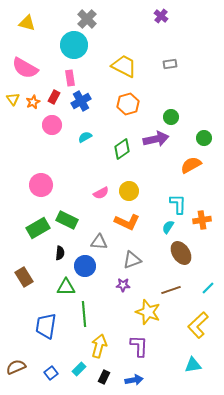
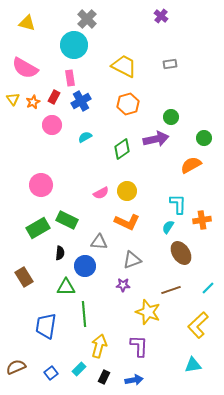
yellow circle at (129, 191): moved 2 px left
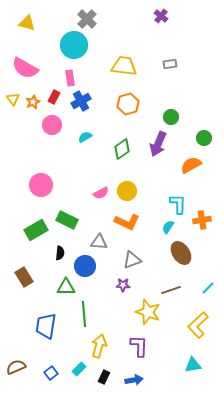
yellow trapezoid at (124, 66): rotated 20 degrees counterclockwise
purple arrow at (156, 139): moved 2 px right, 5 px down; rotated 125 degrees clockwise
green rectangle at (38, 228): moved 2 px left, 2 px down
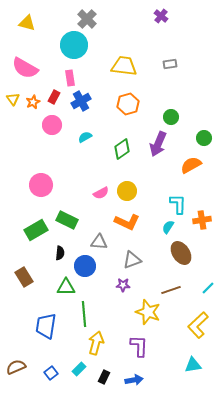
yellow arrow at (99, 346): moved 3 px left, 3 px up
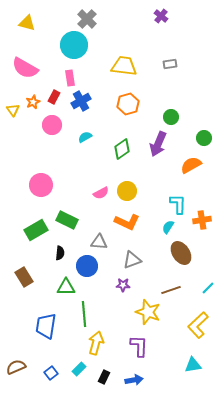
yellow triangle at (13, 99): moved 11 px down
blue circle at (85, 266): moved 2 px right
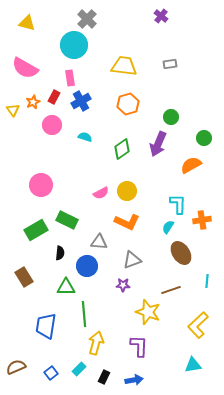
cyan semicircle at (85, 137): rotated 48 degrees clockwise
cyan line at (208, 288): moved 1 px left, 7 px up; rotated 40 degrees counterclockwise
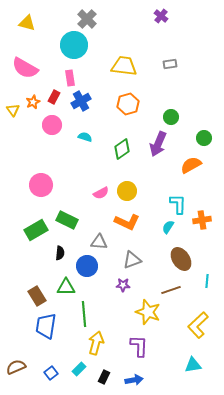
brown ellipse at (181, 253): moved 6 px down
brown rectangle at (24, 277): moved 13 px right, 19 px down
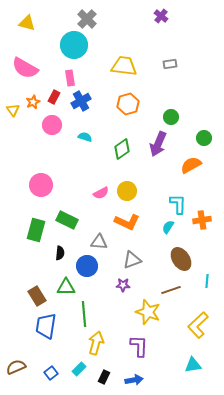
green rectangle at (36, 230): rotated 45 degrees counterclockwise
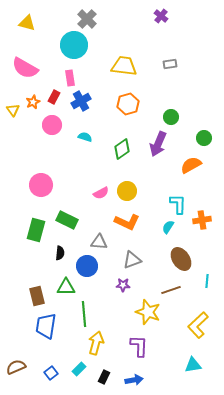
brown rectangle at (37, 296): rotated 18 degrees clockwise
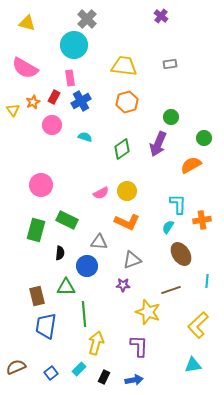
orange hexagon at (128, 104): moved 1 px left, 2 px up
brown ellipse at (181, 259): moved 5 px up
